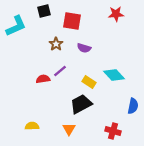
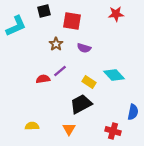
blue semicircle: moved 6 px down
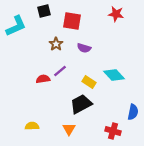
red star: rotated 14 degrees clockwise
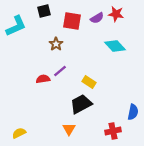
purple semicircle: moved 13 px right, 30 px up; rotated 48 degrees counterclockwise
cyan diamond: moved 1 px right, 29 px up
yellow semicircle: moved 13 px left, 7 px down; rotated 24 degrees counterclockwise
red cross: rotated 28 degrees counterclockwise
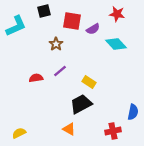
red star: moved 1 px right
purple semicircle: moved 4 px left, 11 px down
cyan diamond: moved 1 px right, 2 px up
red semicircle: moved 7 px left, 1 px up
orange triangle: rotated 32 degrees counterclockwise
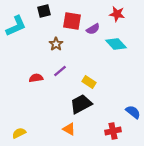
blue semicircle: rotated 63 degrees counterclockwise
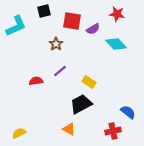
red semicircle: moved 3 px down
blue semicircle: moved 5 px left
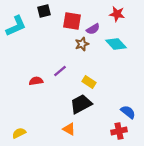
brown star: moved 26 px right; rotated 16 degrees clockwise
red cross: moved 6 px right
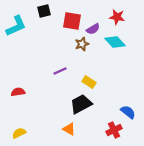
red star: moved 3 px down
cyan diamond: moved 1 px left, 2 px up
purple line: rotated 16 degrees clockwise
red semicircle: moved 18 px left, 11 px down
red cross: moved 5 px left, 1 px up; rotated 14 degrees counterclockwise
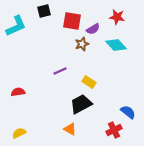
cyan diamond: moved 1 px right, 3 px down
orange triangle: moved 1 px right
